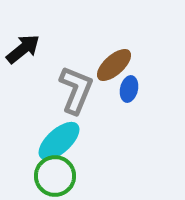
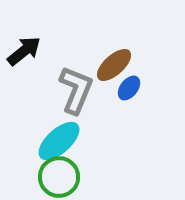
black arrow: moved 1 px right, 2 px down
blue ellipse: moved 1 px up; rotated 25 degrees clockwise
green circle: moved 4 px right, 1 px down
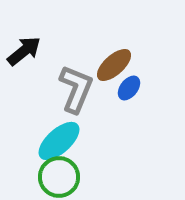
gray L-shape: moved 1 px up
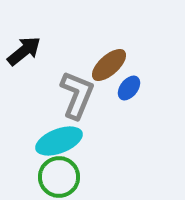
brown ellipse: moved 5 px left
gray L-shape: moved 1 px right, 6 px down
cyan ellipse: rotated 21 degrees clockwise
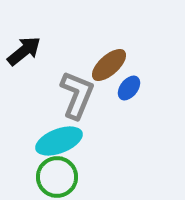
green circle: moved 2 px left
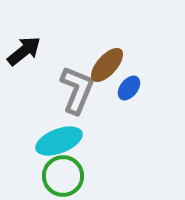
brown ellipse: moved 2 px left; rotated 6 degrees counterclockwise
gray L-shape: moved 5 px up
green circle: moved 6 px right, 1 px up
